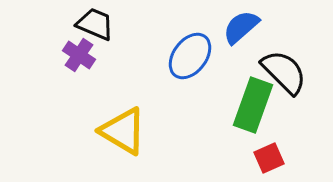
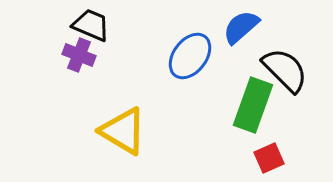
black trapezoid: moved 4 px left, 1 px down
purple cross: rotated 12 degrees counterclockwise
black semicircle: moved 1 px right, 2 px up
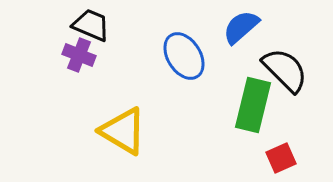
blue ellipse: moved 6 px left; rotated 69 degrees counterclockwise
green rectangle: rotated 6 degrees counterclockwise
red square: moved 12 px right
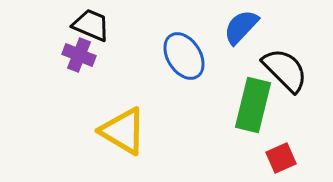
blue semicircle: rotated 6 degrees counterclockwise
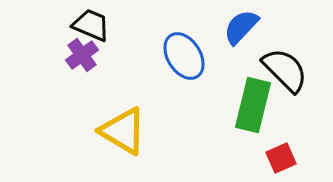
purple cross: moved 3 px right; rotated 32 degrees clockwise
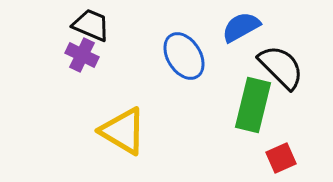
blue semicircle: rotated 18 degrees clockwise
purple cross: rotated 28 degrees counterclockwise
black semicircle: moved 4 px left, 3 px up
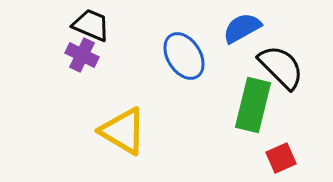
blue semicircle: moved 1 px right, 1 px down
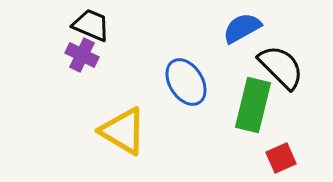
blue ellipse: moved 2 px right, 26 px down
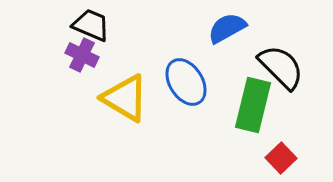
blue semicircle: moved 15 px left
yellow triangle: moved 2 px right, 33 px up
red square: rotated 20 degrees counterclockwise
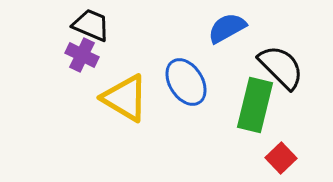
green rectangle: moved 2 px right
